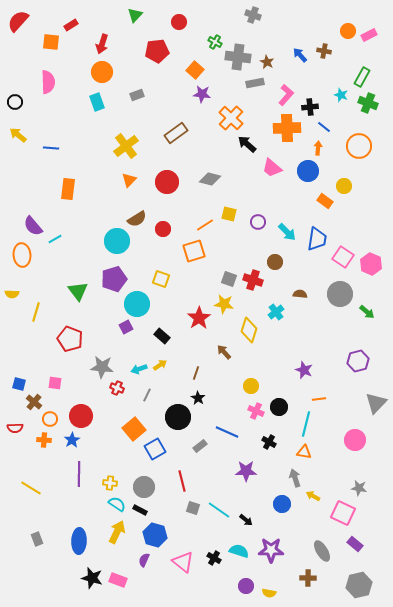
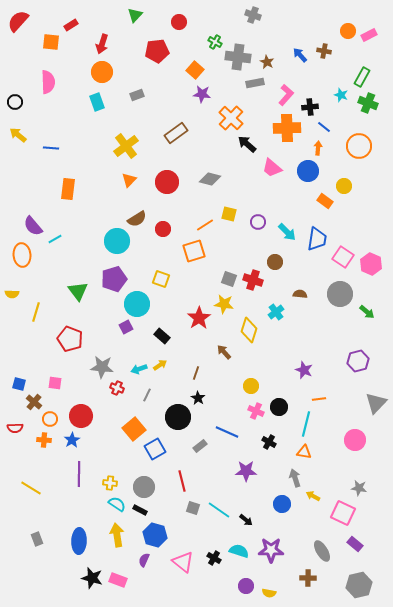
yellow arrow at (117, 532): moved 3 px down; rotated 35 degrees counterclockwise
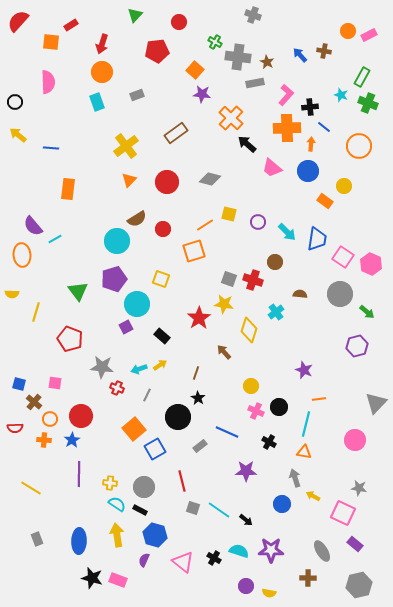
orange arrow at (318, 148): moved 7 px left, 4 px up
purple hexagon at (358, 361): moved 1 px left, 15 px up
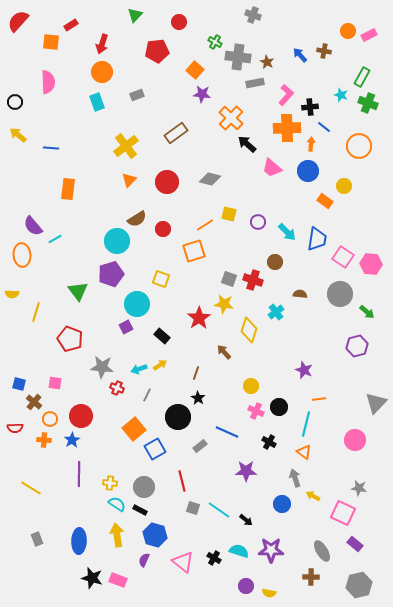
pink hexagon at (371, 264): rotated 20 degrees counterclockwise
purple pentagon at (114, 279): moved 3 px left, 5 px up
orange triangle at (304, 452): rotated 28 degrees clockwise
brown cross at (308, 578): moved 3 px right, 1 px up
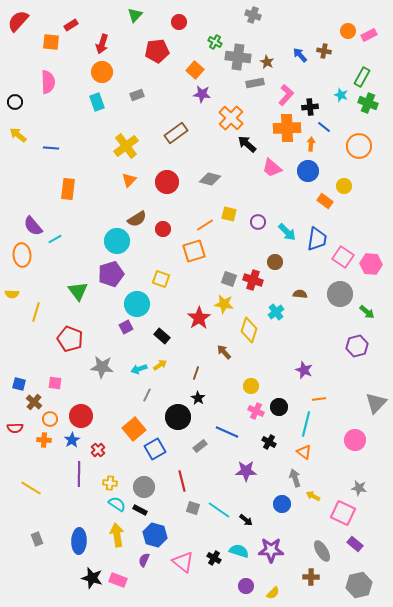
red cross at (117, 388): moved 19 px left, 62 px down; rotated 24 degrees clockwise
yellow semicircle at (269, 593): moved 4 px right; rotated 56 degrees counterclockwise
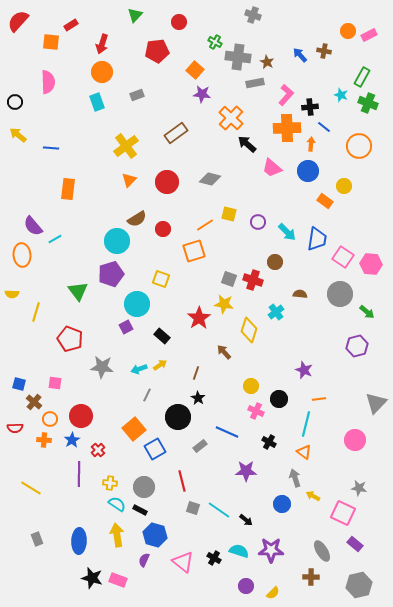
black circle at (279, 407): moved 8 px up
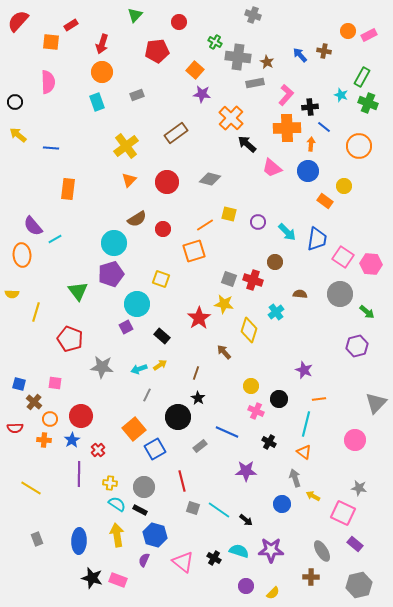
cyan circle at (117, 241): moved 3 px left, 2 px down
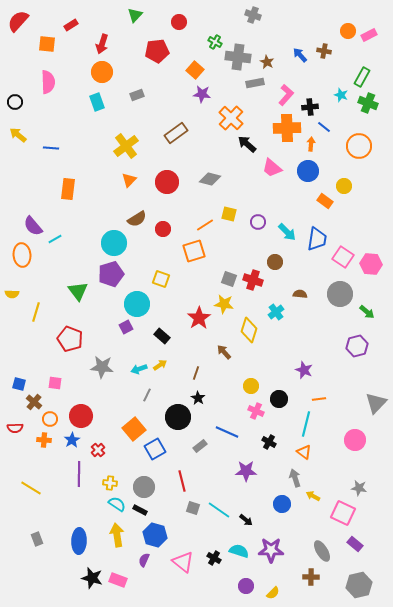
orange square at (51, 42): moved 4 px left, 2 px down
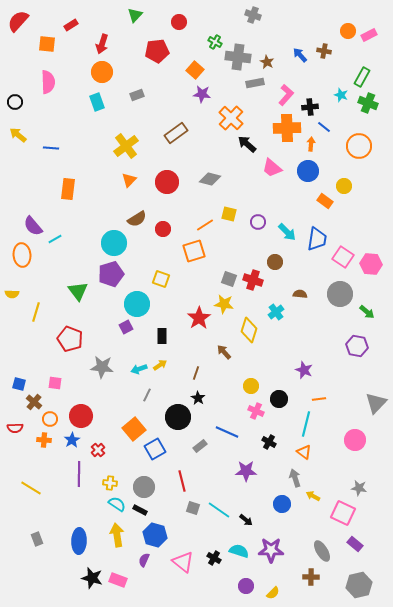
black rectangle at (162, 336): rotated 49 degrees clockwise
purple hexagon at (357, 346): rotated 25 degrees clockwise
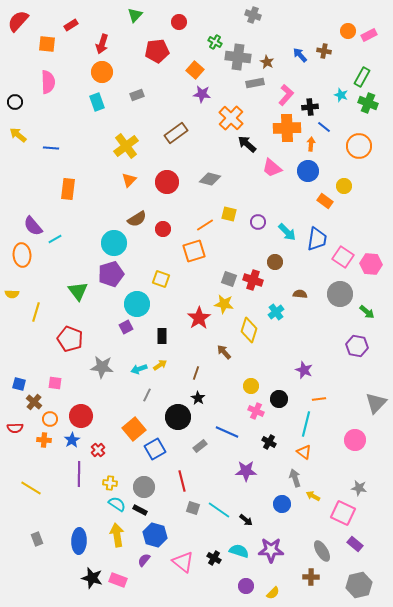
purple semicircle at (144, 560): rotated 16 degrees clockwise
